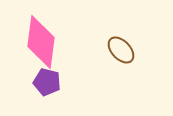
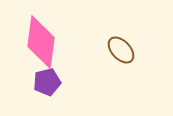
purple pentagon: rotated 28 degrees counterclockwise
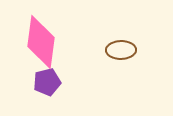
brown ellipse: rotated 48 degrees counterclockwise
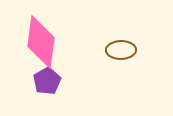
purple pentagon: moved 1 px up; rotated 16 degrees counterclockwise
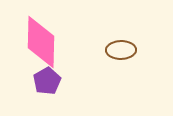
pink diamond: rotated 6 degrees counterclockwise
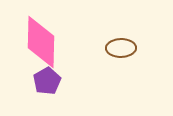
brown ellipse: moved 2 px up
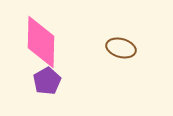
brown ellipse: rotated 16 degrees clockwise
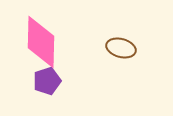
purple pentagon: rotated 12 degrees clockwise
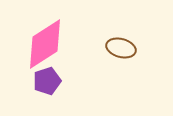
pink diamond: moved 4 px right, 2 px down; rotated 56 degrees clockwise
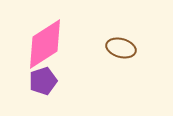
purple pentagon: moved 4 px left
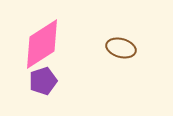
pink diamond: moved 3 px left
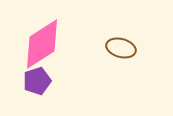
purple pentagon: moved 6 px left
